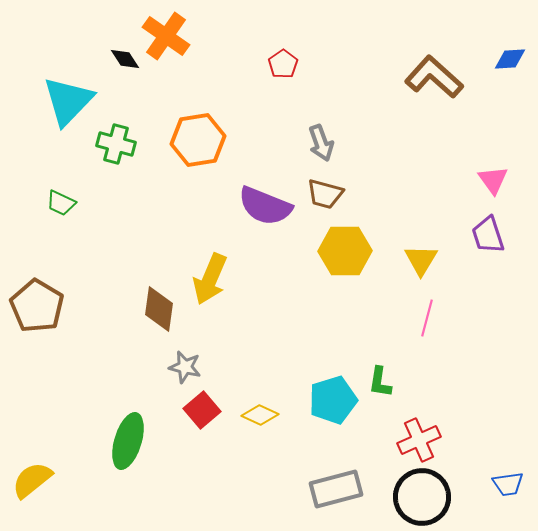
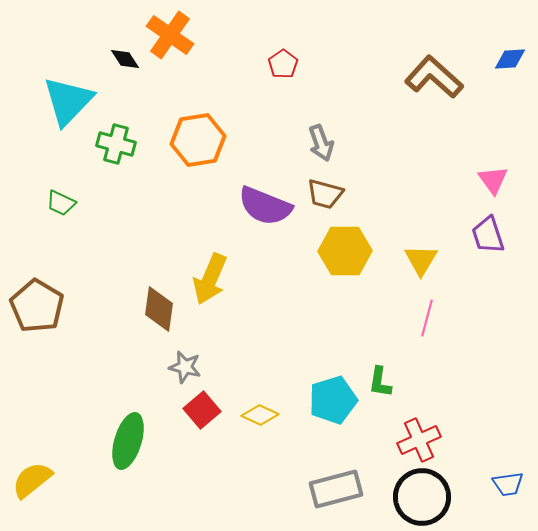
orange cross: moved 4 px right, 1 px up
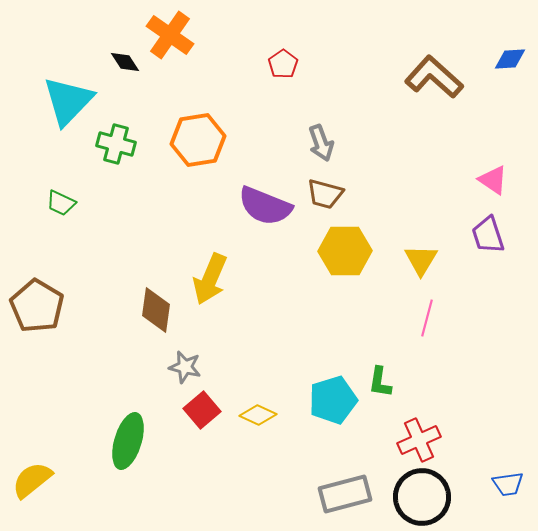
black diamond: moved 3 px down
pink triangle: rotated 20 degrees counterclockwise
brown diamond: moved 3 px left, 1 px down
yellow diamond: moved 2 px left
gray rectangle: moved 9 px right, 5 px down
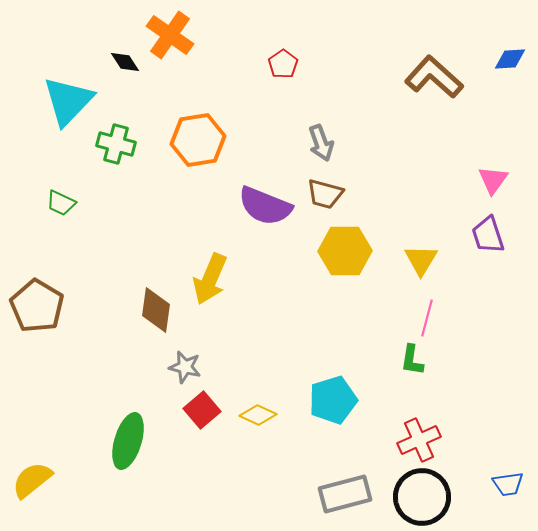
pink triangle: rotated 32 degrees clockwise
green L-shape: moved 32 px right, 22 px up
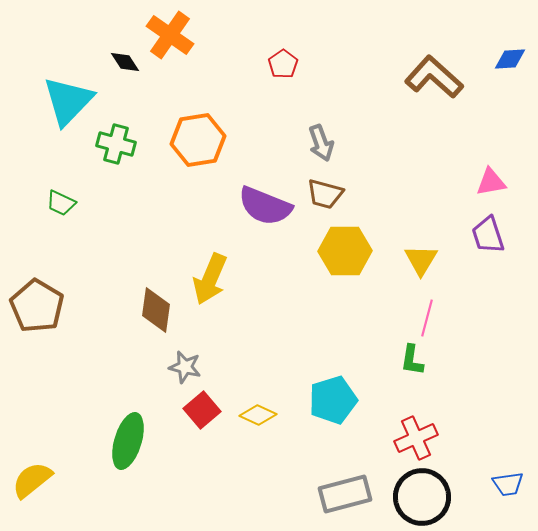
pink triangle: moved 2 px left, 2 px down; rotated 44 degrees clockwise
red cross: moved 3 px left, 2 px up
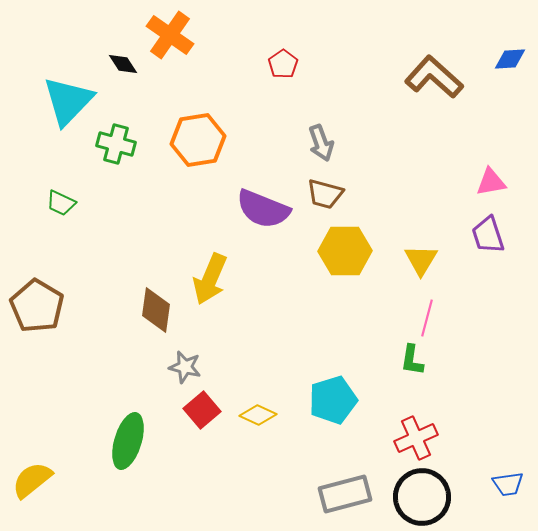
black diamond: moved 2 px left, 2 px down
purple semicircle: moved 2 px left, 3 px down
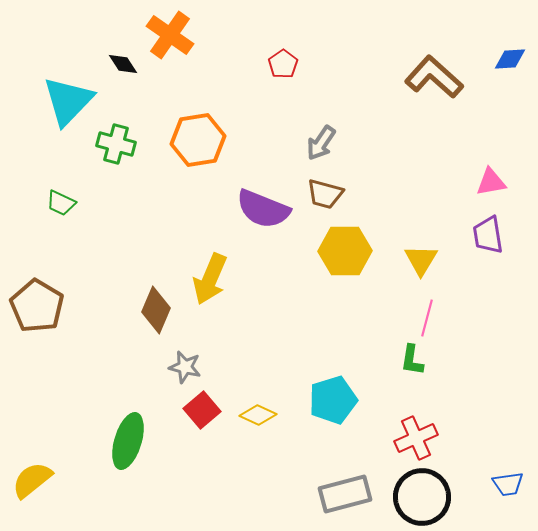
gray arrow: rotated 54 degrees clockwise
purple trapezoid: rotated 9 degrees clockwise
brown diamond: rotated 15 degrees clockwise
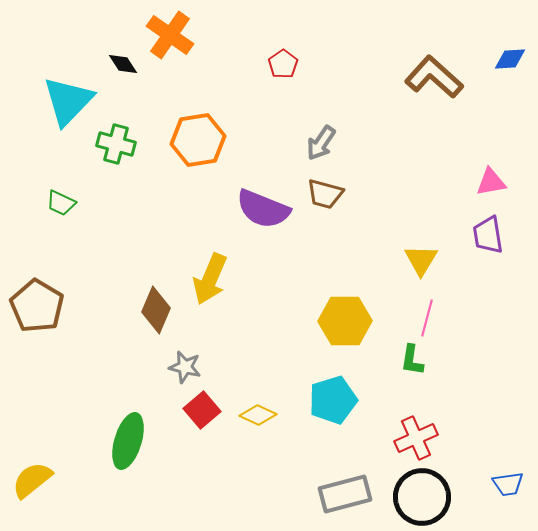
yellow hexagon: moved 70 px down
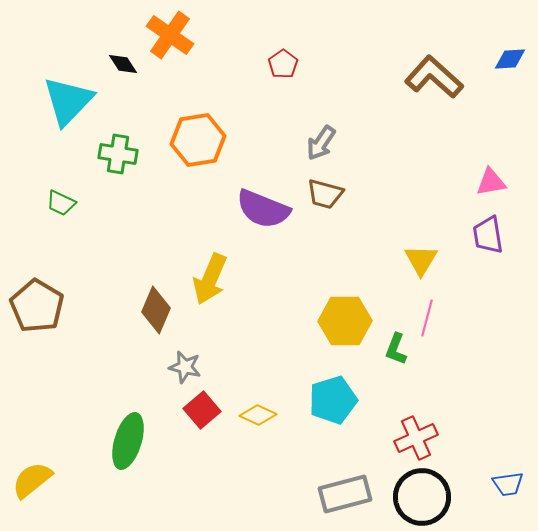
green cross: moved 2 px right, 10 px down; rotated 6 degrees counterclockwise
green L-shape: moved 16 px left, 11 px up; rotated 12 degrees clockwise
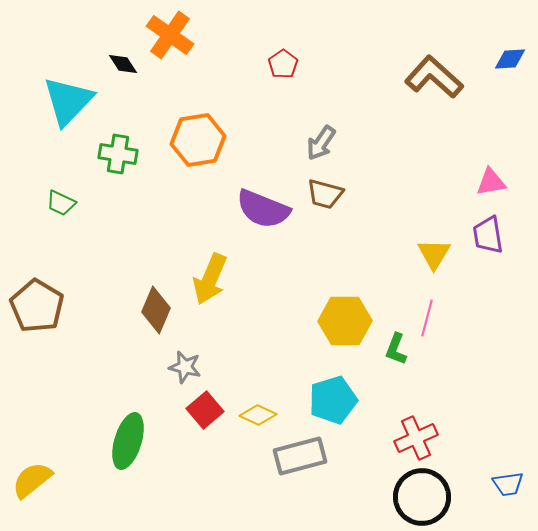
yellow triangle: moved 13 px right, 6 px up
red square: moved 3 px right
gray rectangle: moved 45 px left, 38 px up
